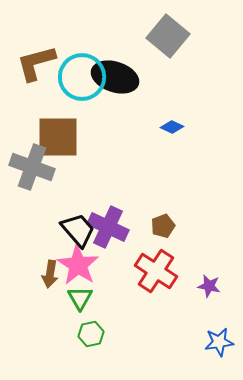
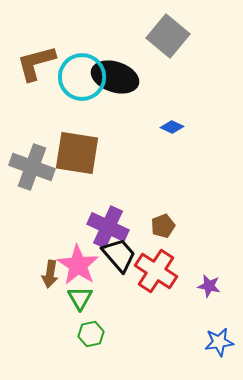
brown square: moved 19 px right, 16 px down; rotated 9 degrees clockwise
black trapezoid: moved 41 px right, 25 px down
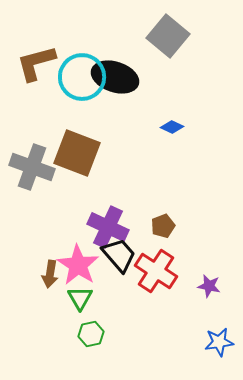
brown square: rotated 12 degrees clockwise
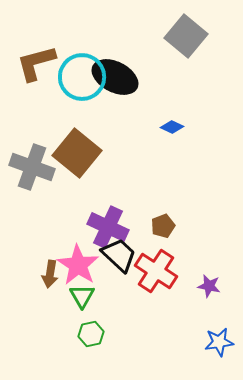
gray square: moved 18 px right
black ellipse: rotated 9 degrees clockwise
brown square: rotated 18 degrees clockwise
black trapezoid: rotated 6 degrees counterclockwise
green triangle: moved 2 px right, 2 px up
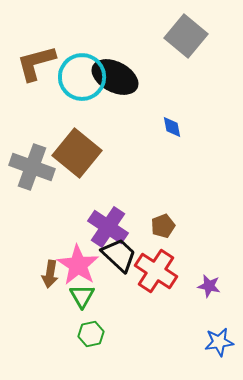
blue diamond: rotated 55 degrees clockwise
purple cross: rotated 9 degrees clockwise
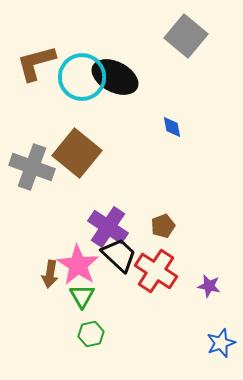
blue star: moved 2 px right, 1 px down; rotated 12 degrees counterclockwise
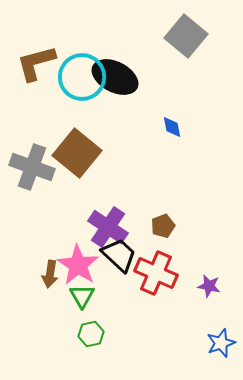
red cross: moved 2 px down; rotated 9 degrees counterclockwise
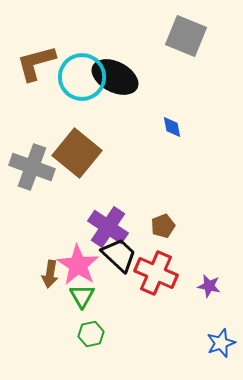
gray square: rotated 18 degrees counterclockwise
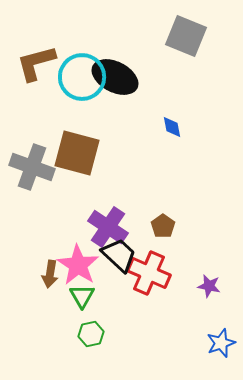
brown square: rotated 24 degrees counterclockwise
brown pentagon: rotated 15 degrees counterclockwise
red cross: moved 7 px left
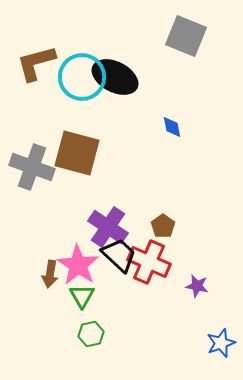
red cross: moved 11 px up
purple star: moved 12 px left
